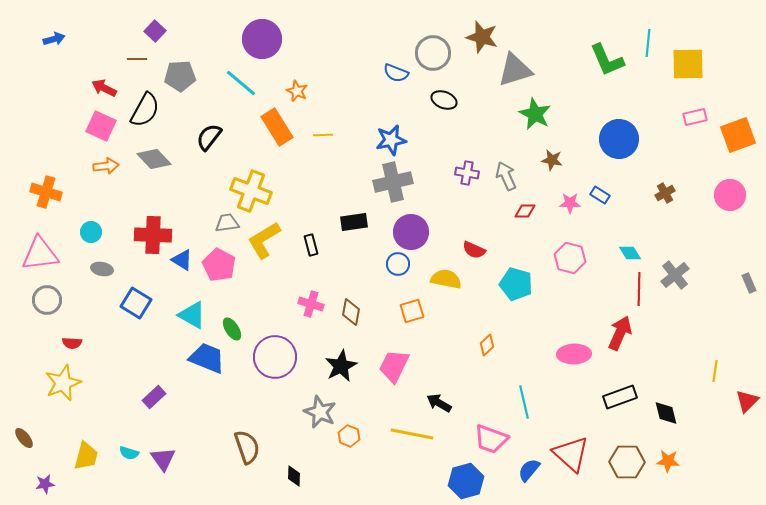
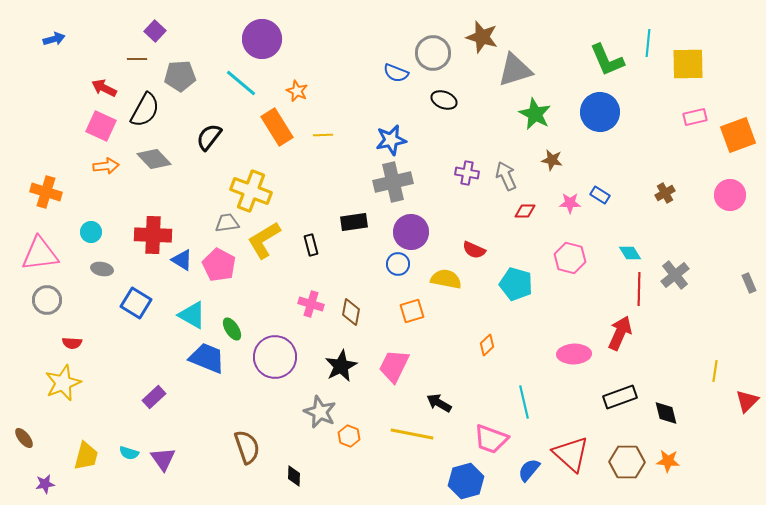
blue circle at (619, 139): moved 19 px left, 27 px up
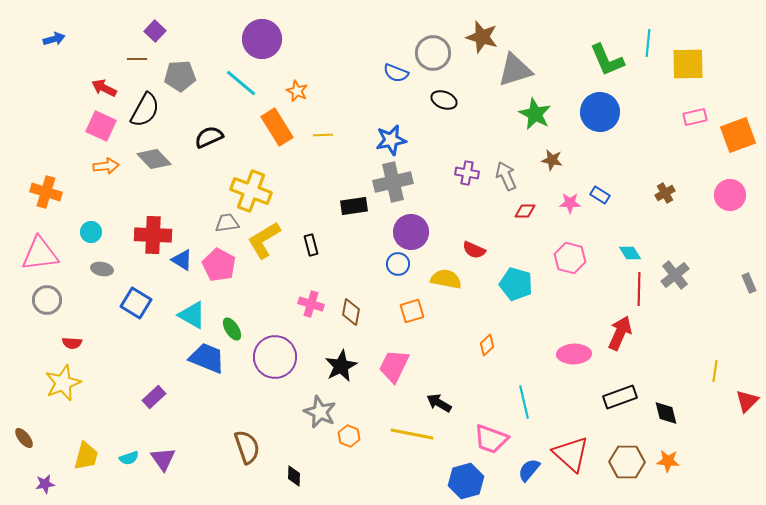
black semicircle at (209, 137): rotated 28 degrees clockwise
black rectangle at (354, 222): moved 16 px up
cyan semicircle at (129, 453): moved 5 px down; rotated 36 degrees counterclockwise
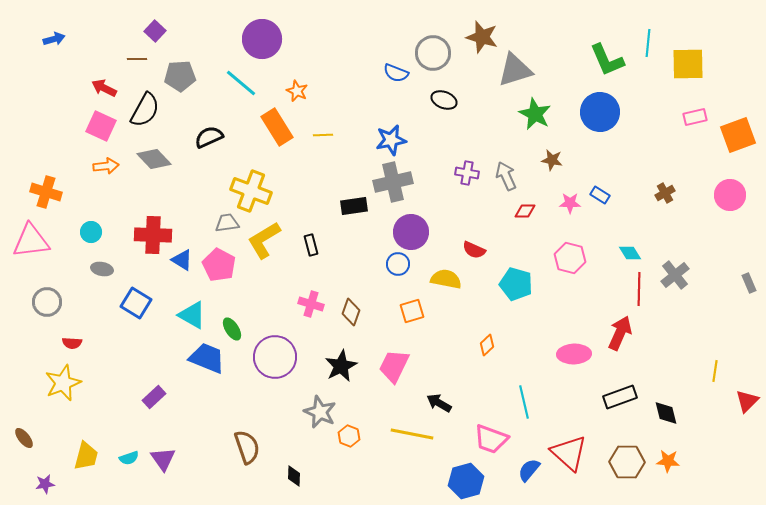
pink triangle at (40, 254): moved 9 px left, 13 px up
gray circle at (47, 300): moved 2 px down
brown diamond at (351, 312): rotated 8 degrees clockwise
red triangle at (571, 454): moved 2 px left, 1 px up
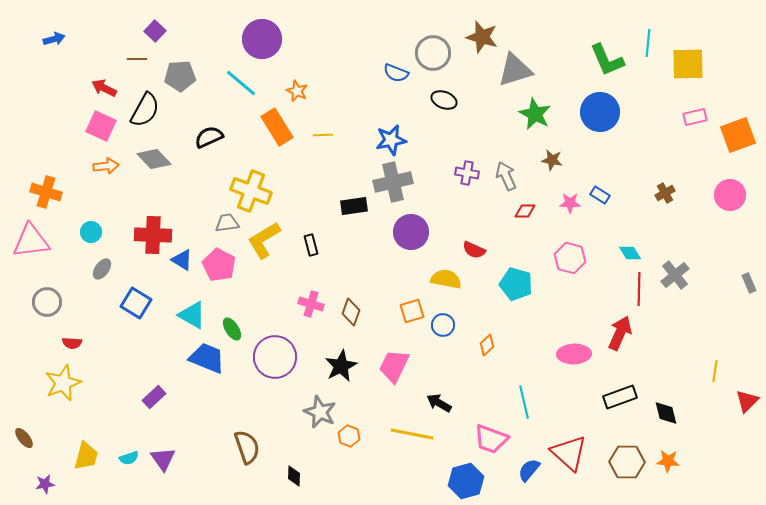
blue circle at (398, 264): moved 45 px right, 61 px down
gray ellipse at (102, 269): rotated 65 degrees counterclockwise
